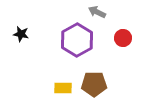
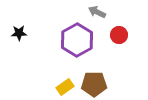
black star: moved 2 px left, 1 px up; rotated 14 degrees counterclockwise
red circle: moved 4 px left, 3 px up
yellow rectangle: moved 2 px right, 1 px up; rotated 36 degrees counterclockwise
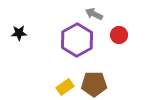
gray arrow: moved 3 px left, 2 px down
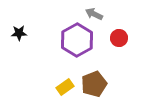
red circle: moved 3 px down
brown pentagon: rotated 20 degrees counterclockwise
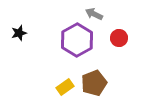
black star: rotated 14 degrees counterclockwise
brown pentagon: moved 1 px up
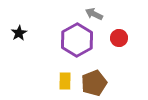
black star: rotated 14 degrees counterclockwise
yellow rectangle: moved 6 px up; rotated 54 degrees counterclockwise
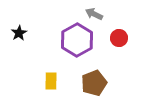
yellow rectangle: moved 14 px left
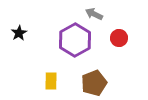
purple hexagon: moved 2 px left
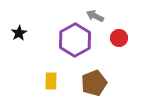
gray arrow: moved 1 px right, 2 px down
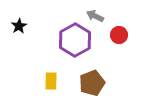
black star: moved 7 px up
red circle: moved 3 px up
brown pentagon: moved 2 px left
